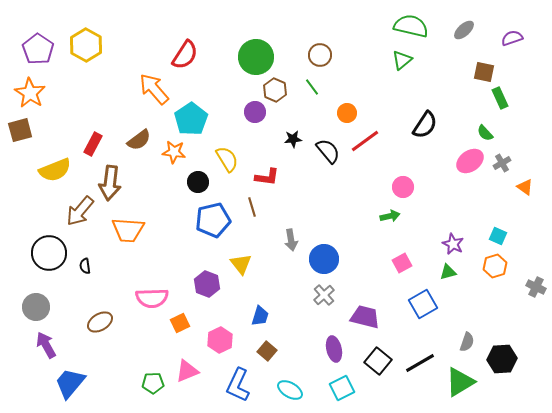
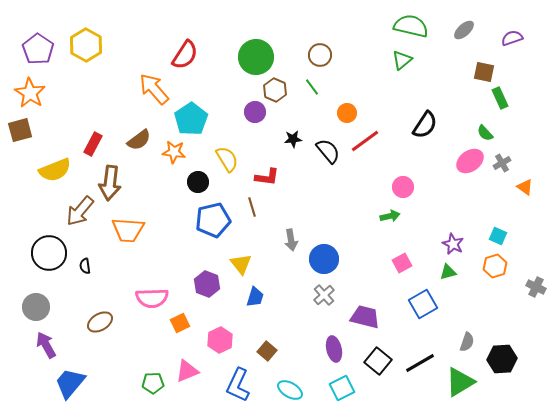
blue trapezoid at (260, 316): moved 5 px left, 19 px up
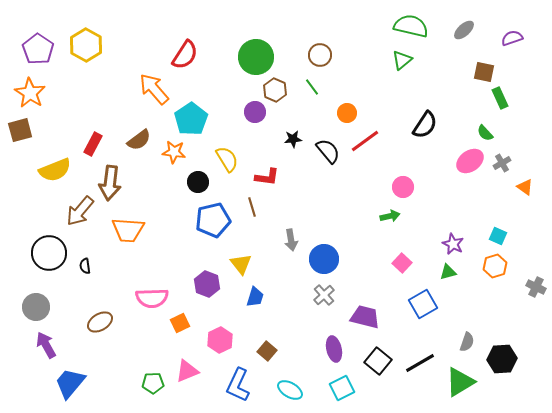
pink square at (402, 263): rotated 18 degrees counterclockwise
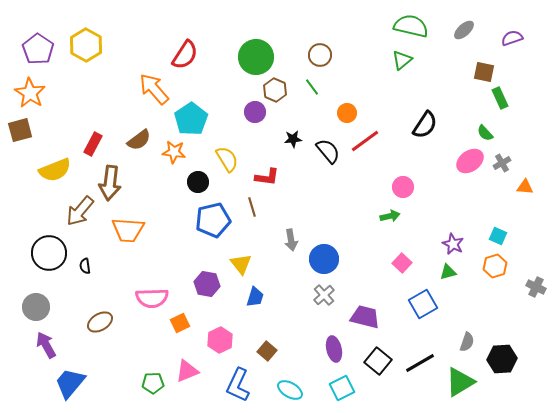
orange triangle at (525, 187): rotated 30 degrees counterclockwise
purple hexagon at (207, 284): rotated 10 degrees counterclockwise
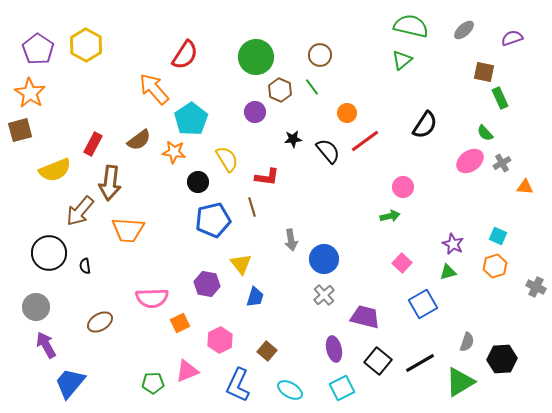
brown hexagon at (275, 90): moved 5 px right
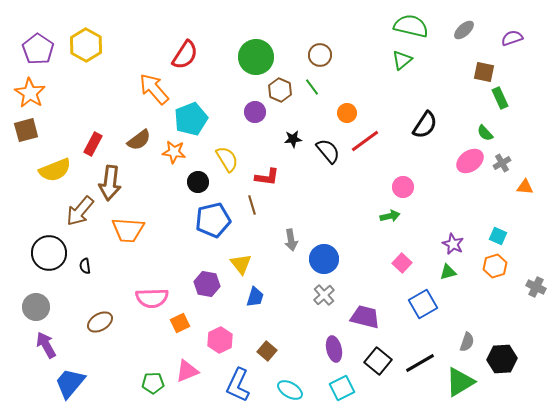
cyan pentagon at (191, 119): rotated 12 degrees clockwise
brown square at (20, 130): moved 6 px right
brown line at (252, 207): moved 2 px up
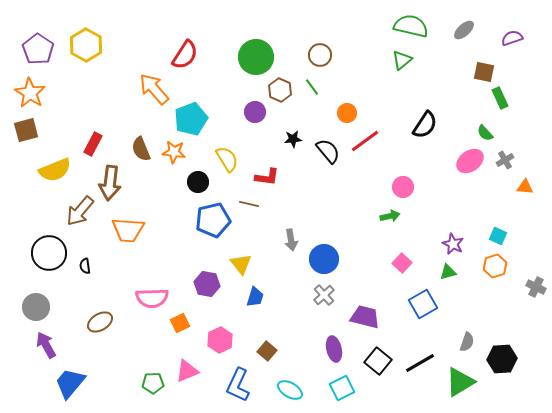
brown semicircle at (139, 140): moved 2 px right, 9 px down; rotated 105 degrees clockwise
gray cross at (502, 163): moved 3 px right, 3 px up
brown line at (252, 205): moved 3 px left, 1 px up; rotated 60 degrees counterclockwise
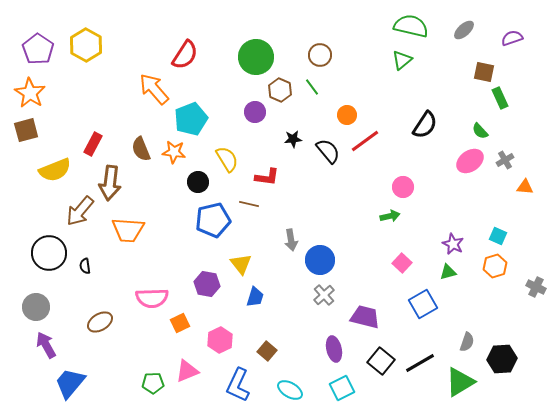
orange circle at (347, 113): moved 2 px down
green semicircle at (485, 133): moved 5 px left, 2 px up
blue circle at (324, 259): moved 4 px left, 1 px down
black square at (378, 361): moved 3 px right
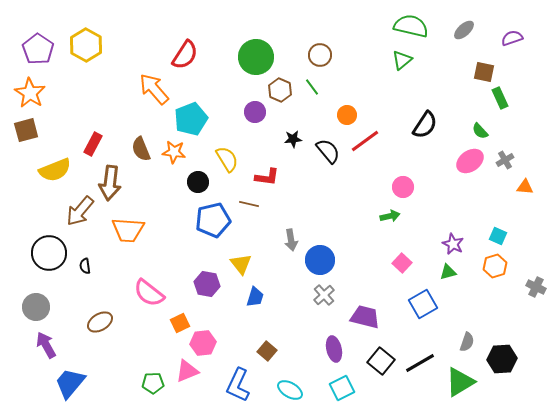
pink semicircle at (152, 298): moved 3 px left, 5 px up; rotated 40 degrees clockwise
pink hexagon at (220, 340): moved 17 px left, 3 px down; rotated 20 degrees clockwise
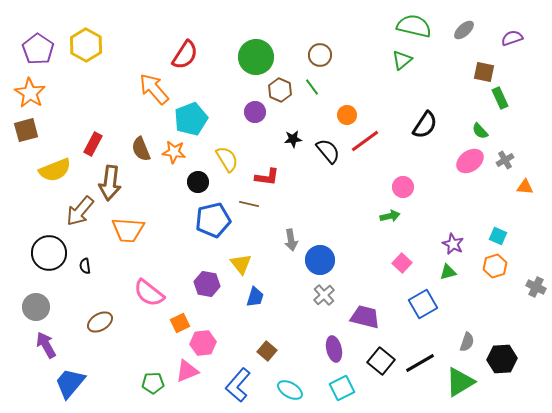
green semicircle at (411, 26): moved 3 px right
blue L-shape at (238, 385): rotated 16 degrees clockwise
